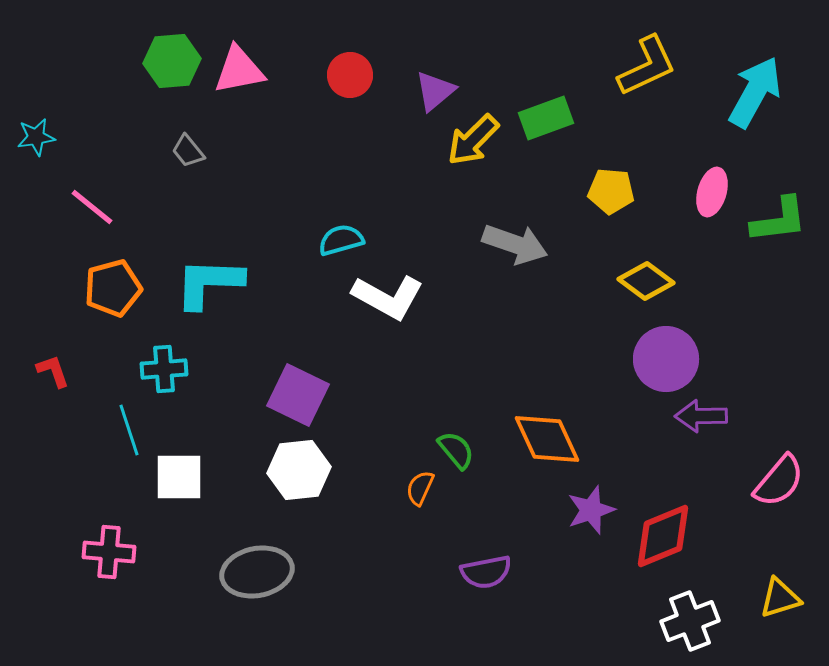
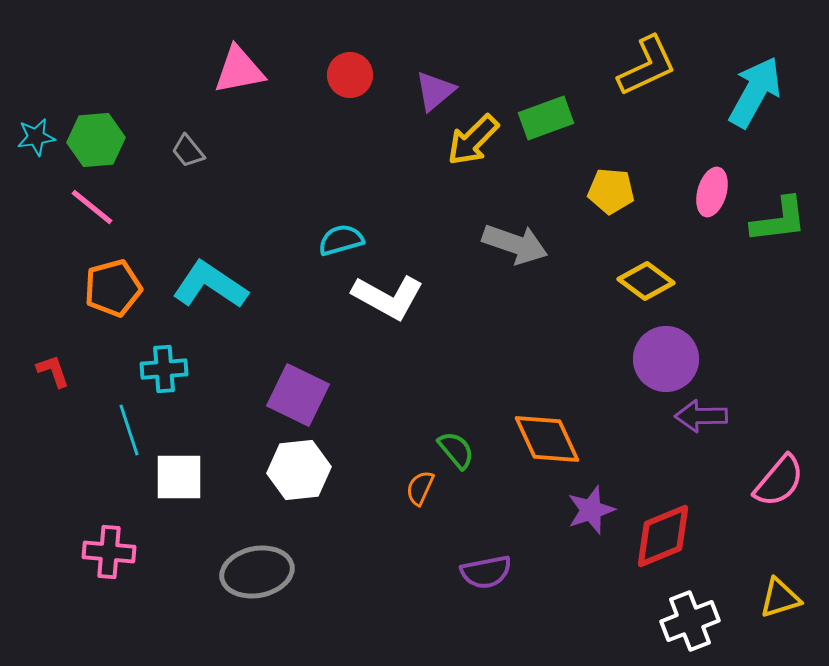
green hexagon: moved 76 px left, 79 px down
cyan L-shape: moved 1 px right, 2 px down; rotated 32 degrees clockwise
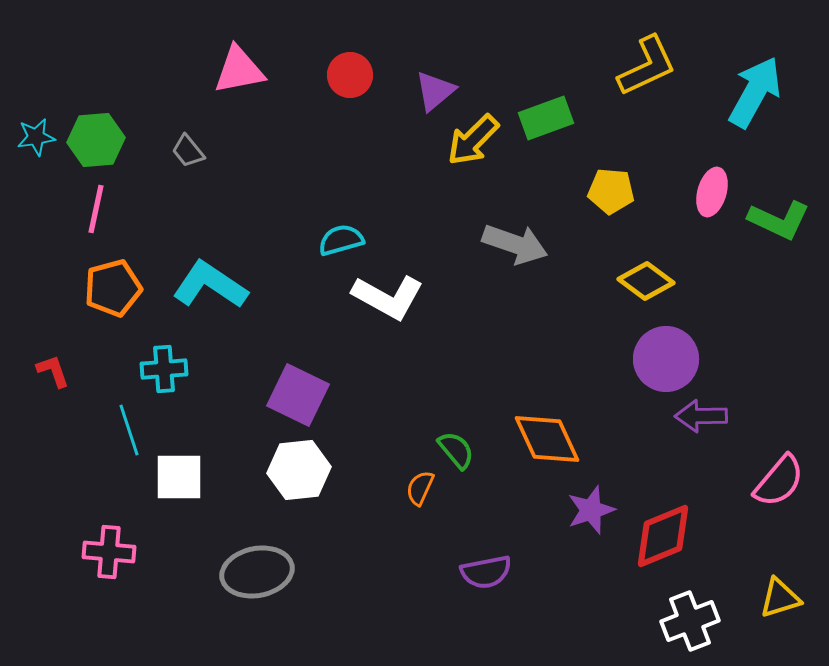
pink line: moved 4 px right, 2 px down; rotated 63 degrees clockwise
green L-shape: rotated 32 degrees clockwise
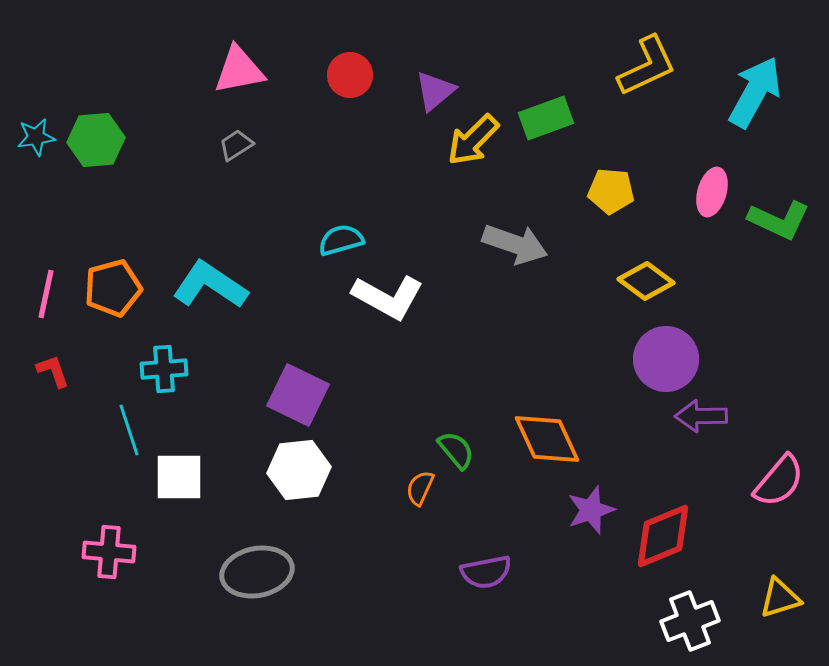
gray trapezoid: moved 48 px right, 6 px up; rotated 96 degrees clockwise
pink line: moved 50 px left, 85 px down
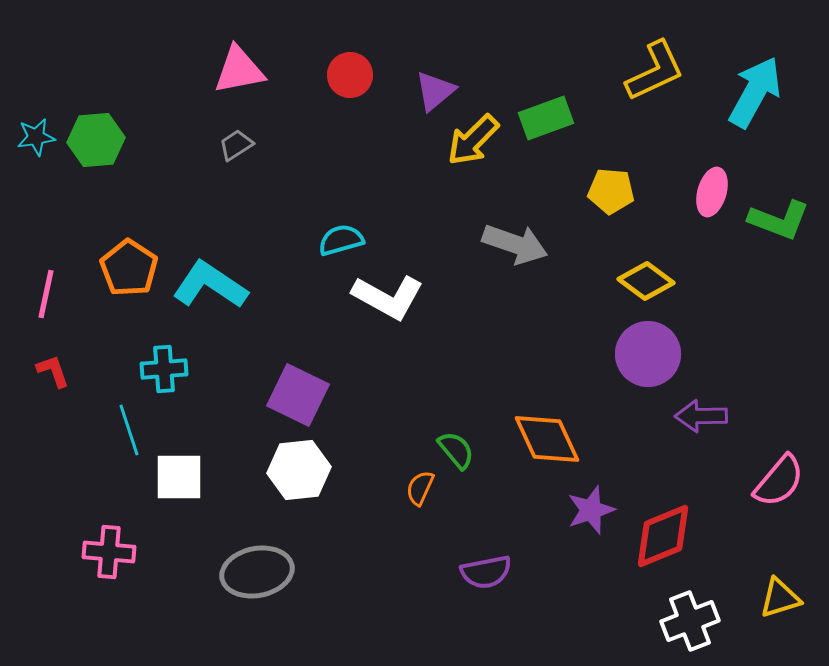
yellow L-shape: moved 8 px right, 5 px down
green L-shape: rotated 4 degrees counterclockwise
orange pentagon: moved 16 px right, 20 px up; rotated 24 degrees counterclockwise
purple circle: moved 18 px left, 5 px up
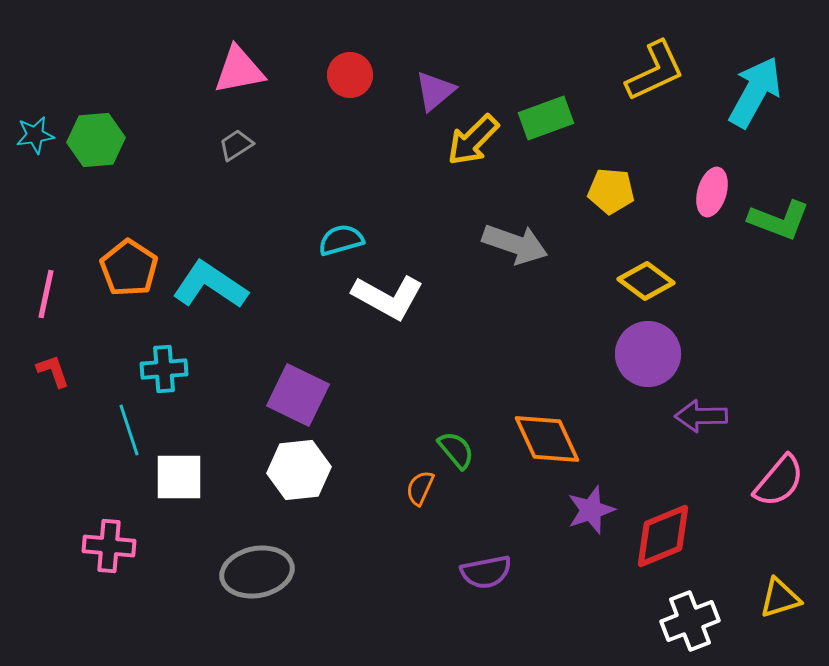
cyan star: moved 1 px left, 2 px up
pink cross: moved 6 px up
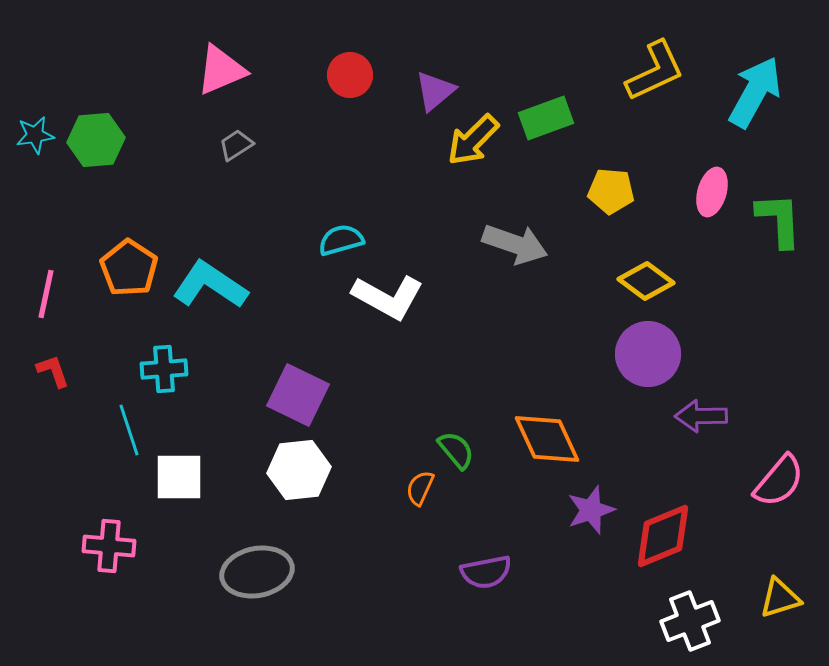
pink triangle: moved 18 px left; rotated 12 degrees counterclockwise
green L-shape: rotated 114 degrees counterclockwise
